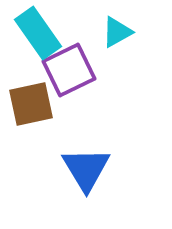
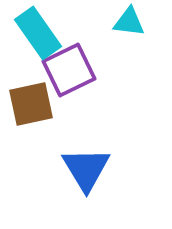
cyan triangle: moved 12 px right, 10 px up; rotated 36 degrees clockwise
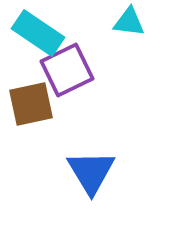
cyan rectangle: rotated 21 degrees counterclockwise
purple square: moved 2 px left
blue triangle: moved 5 px right, 3 px down
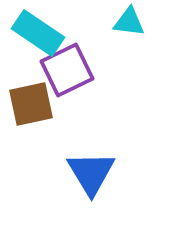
blue triangle: moved 1 px down
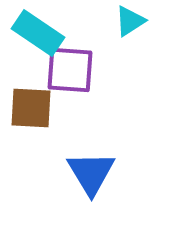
cyan triangle: moved 1 px right, 1 px up; rotated 40 degrees counterclockwise
purple square: moved 3 px right; rotated 30 degrees clockwise
brown square: moved 4 px down; rotated 15 degrees clockwise
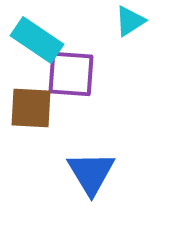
cyan rectangle: moved 1 px left, 7 px down
purple square: moved 1 px right, 4 px down
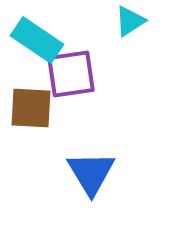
purple square: rotated 12 degrees counterclockwise
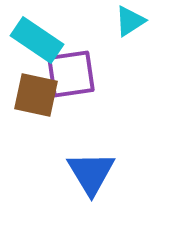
brown square: moved 5 px right, 13 px up; rotated 9 degrees clockwise
